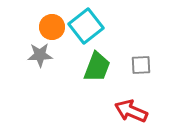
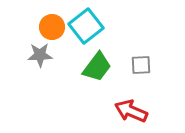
green trapezoid: rotated 16 degrees clockwise
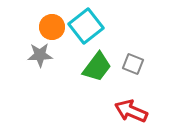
gray square: moved 8 px left, 1 px up; rotated 25 degrees clockwise
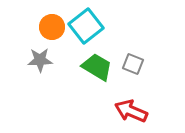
gray star: moved 5 px down
green trapezoid: rotated 96 degrees counterclockwise
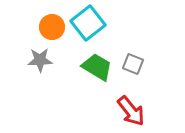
cyan square: moved 2 px right, 3 px up
red arrow: rotated 152 degrees counterclockwise
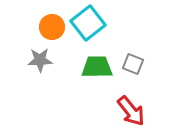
green trapezoid: rotated 32 degrees counterclockwise
